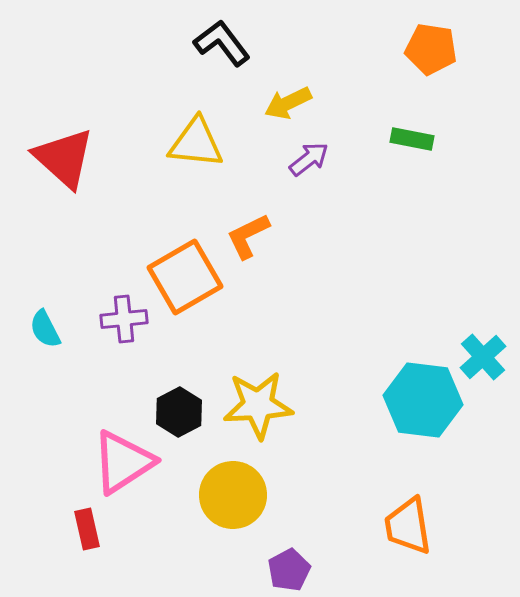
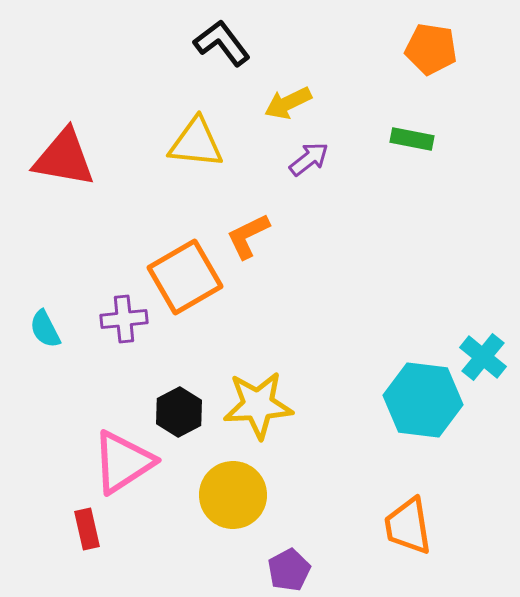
red triangle: rotated 32 degrees counterclockwise
cyan cross: rotated 9 degrees counterclockwise
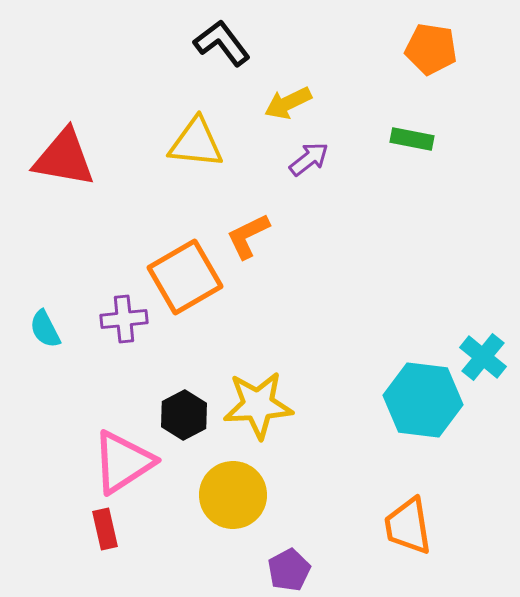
black hexagon: moved 5 px right, 3 px down
red rectangle: moved 18 px right
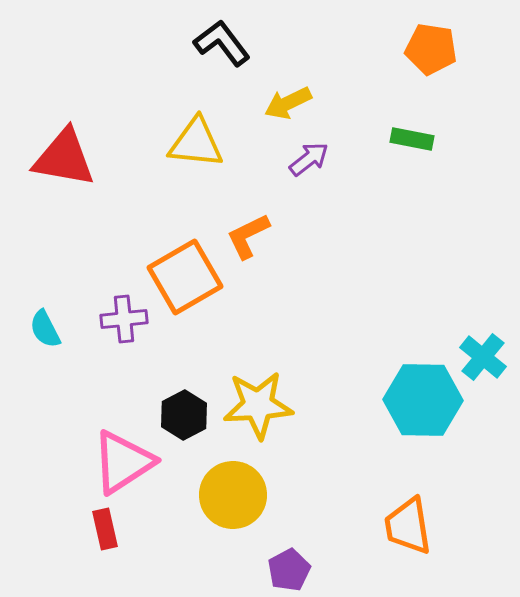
cyan hexagon: rotated 6 degrees counterclockwise
